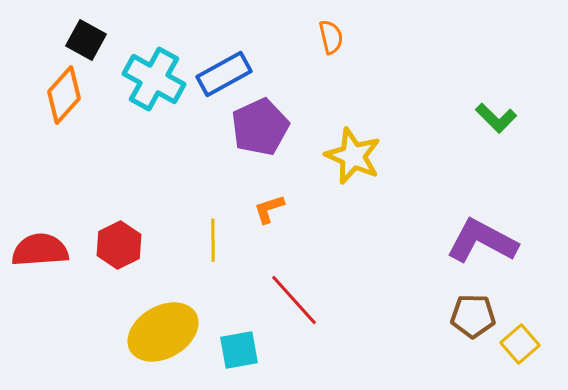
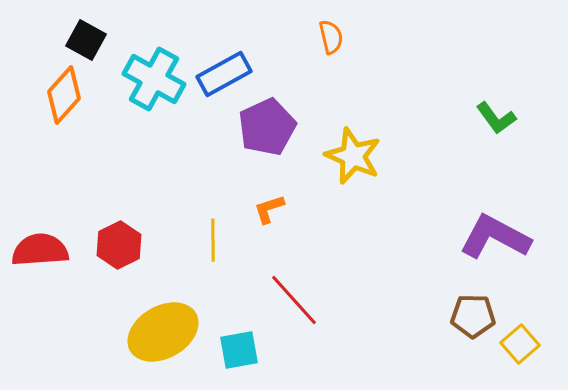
green L-shape: rotated 9 degrees clockwise
purple pentagon: moved 7 px right
purple L-shape: moved 13 px right, 4 px up
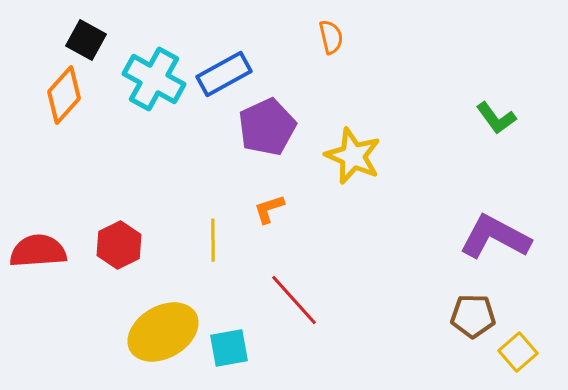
red semicircle: moved 2 px left, 1 px down
yellow square: moved 2 px left, 8 px down
cyan square: moved 10 px left, 2 px up
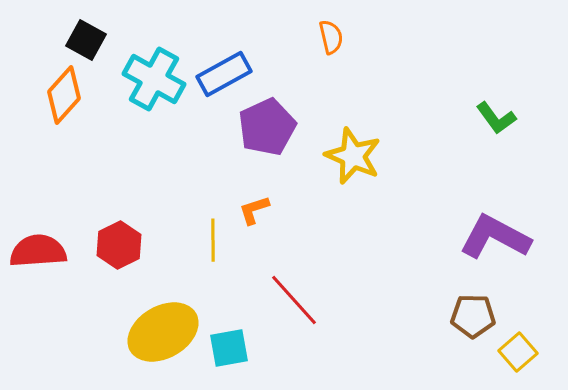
orange L-shape: moved 15 px left, 1 px down
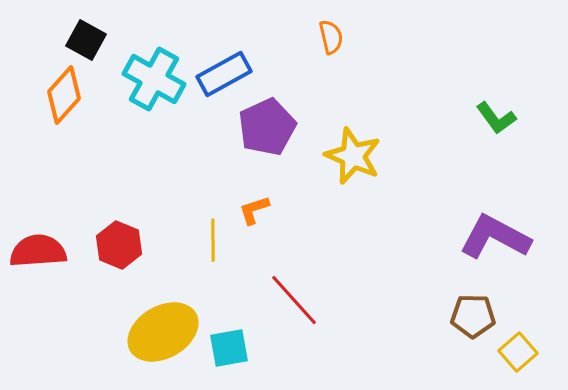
red hexagon: rotated 12 degrees counterclockwise
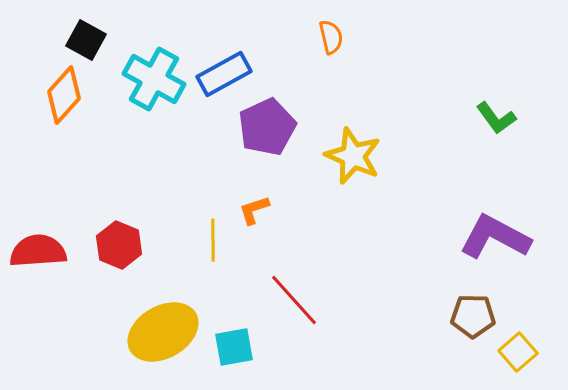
cyan square: moved 5 px right, 1 px up
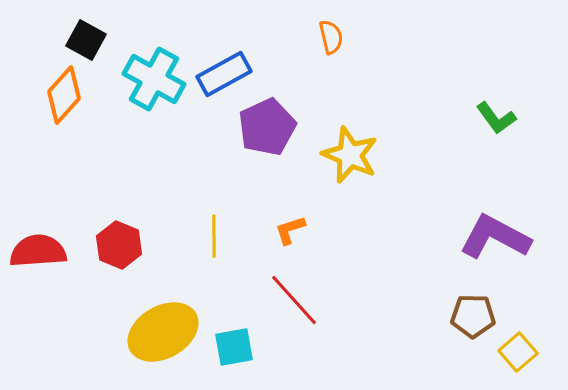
yellow star: moved 3 px left, 1 px up
orange L-shape: moved 36 px right, 20 px down
yellow line: moved 1 px right, 4 px up
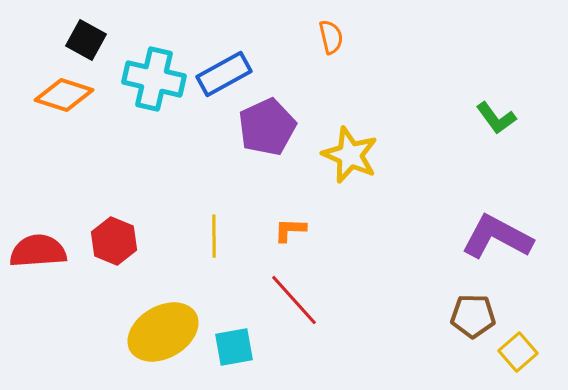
cyan cross: rotated 16 degrees counterclockwise
orange diamond: rotated 66 degrees clockwise
orange L-shape: rotated 20 degrees clockwise
purple L-shape: moved 2 px right
red hexagon: moved 5 px left, 4 px up
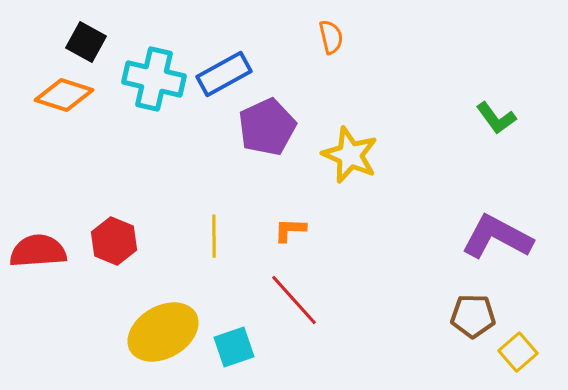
black square: moved 2 px down
cyan square: rotated 9 degrees counterclockwise
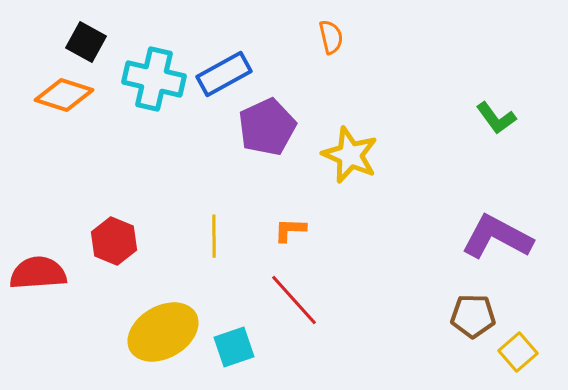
red semicircle: moved 22 px down
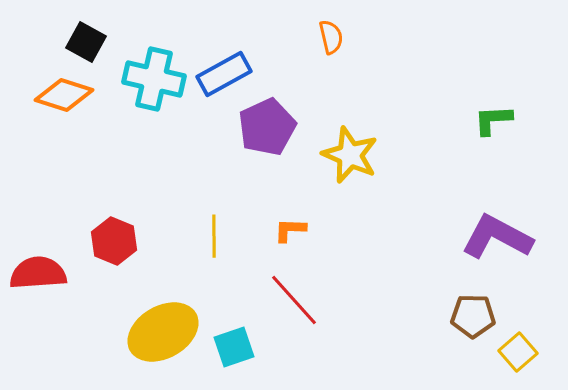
green L-shape: moved 3 px left, 2 px down; rotated 123 degrees clockwise
